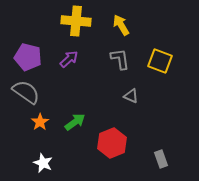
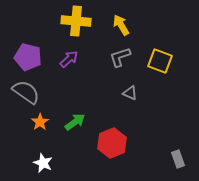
gray L-shape: moved 2 px up; rotated 100 degrees counterclockwise
gray triangle: moved 1 px left, 3 px up
gray rectangle: moved 17 px right
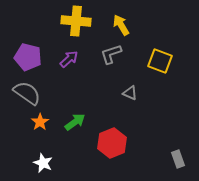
gray L-shape: moved 9 px left, 3 px up
gray semicircle: moved 1 px right, 1 px down
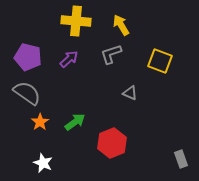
gray rectangle: moved 3 px right
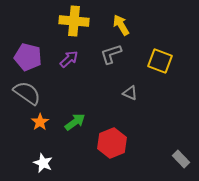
yellow cross: moved 2 px left
gray rectangle: rotated 24 degrees counterclockwise
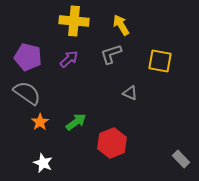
yellow square: rotated 10 degrees counterclockwise
green arrow: moved 1 px right
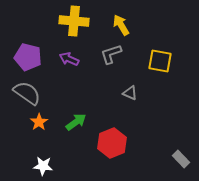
purple arrow: rotated 114 degrees counterclockwise
orange star: moved 1 px left
white star: moved 3 px down; rotated 18 degrees counterclockwise
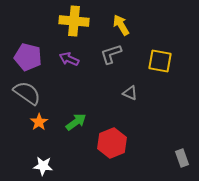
gray rectangle: moved 1 px right, 1 px up; rotated 24 degrees clockwise
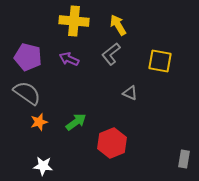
yellow arrow: moved 3 px left
gray L-shape: rotated 20 degrees counterclockwise
orange star: rotated 18 degrees clockwise
gray rectangle: moved 2 px right, 1 px down; rotated 30 degrees clockwise
